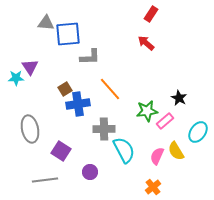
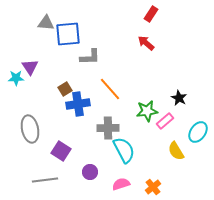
gray cross: moved 4 px right, 1 px up
pink semicircle: moved 36 px left, 28 px down; rotated 48 degrees clockwise
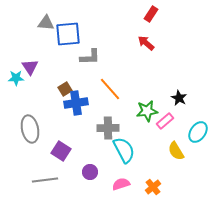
blue cross: moved 2 px left, 1 px up
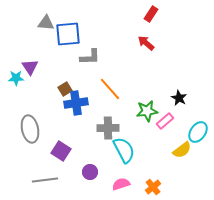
yellow semicircle: moved 6 px right, 1 px up; rotated 96 degrees counterclockwise
